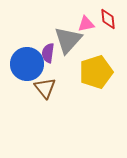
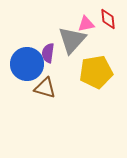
gray triangle: moved 4 px right
yellow pentagon: rotated 8 degrees clockwise
brown triangle: rotated 35 degrees counterclockwise
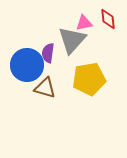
pink triangle: moved 2 px left, 1 px up
blue circle: moved 1 px down
yellow pentagon: moved 7 px left, 7 px down
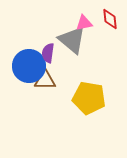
red diamond: moved 2 px right
gray triangle: rotated 32 degrees counterclockwise
blue circle: moved 2 px right, 1 px down
yellow pentagon: moved 19 px down; rotated 20 degrees clockwise
brown triangle: moved 8 px up; rotated 15 degrees counterclockwise
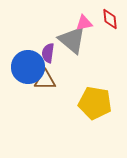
blue circle: moved 1 px left, 1 px down
yellow pentagon: moved 6 px right, 5 px down
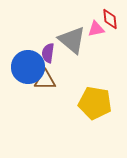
pink triangle: moved 12 px right, 6 px down
